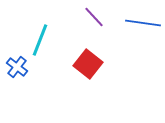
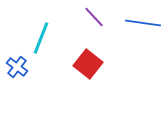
cyan line: moved 1 px right, 2 px up
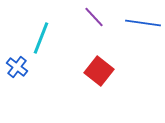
red square: moved 11 px right, 7 px down
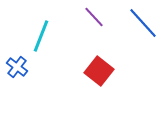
blue line: rotated 40 degrees clockwise
cyan line: moved 2 px up
